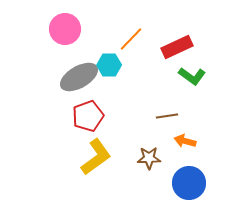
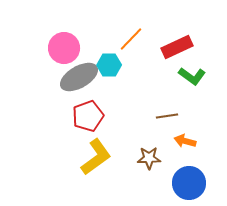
pink circle: moved 1 px left, 19 px down
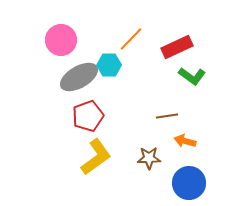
pink circle: moved 3 px left, 8 px up
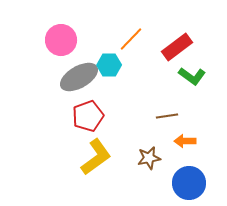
red rectangle: rotated 12 degrees counterclockwise
orange arrow: rotated 15 degrees counterclockwise
brown star: rotated 10 degrees counterclockwise
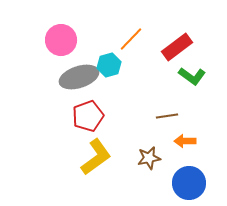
cyan hexagon: rotated 15 degrees counterclockwise
gray ellipse: rotated 12 degrees clockwise
